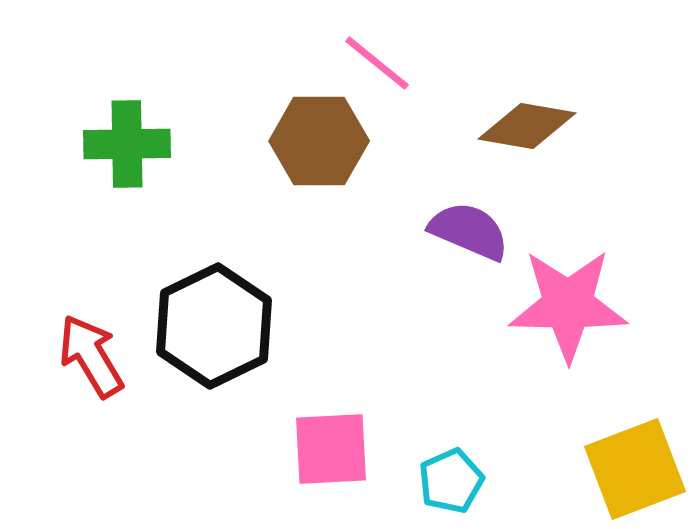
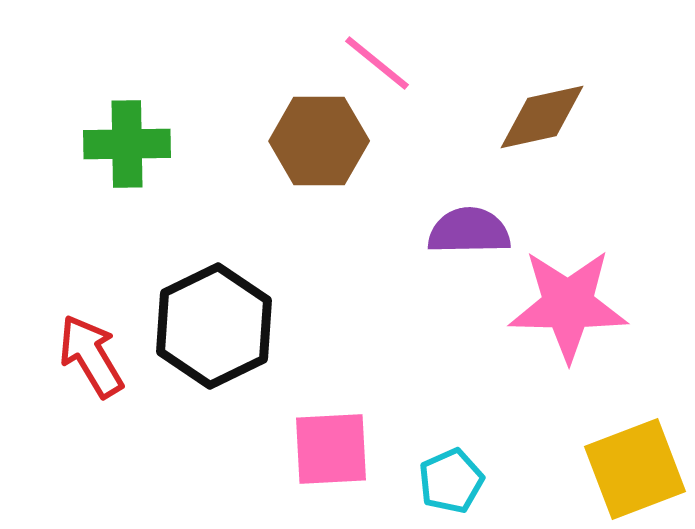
brown diamond: moved 15 px right, 9 px up; rotated 22 degrees counterclockwise
purple semicircle: rotated 24 degrees counterclockwise
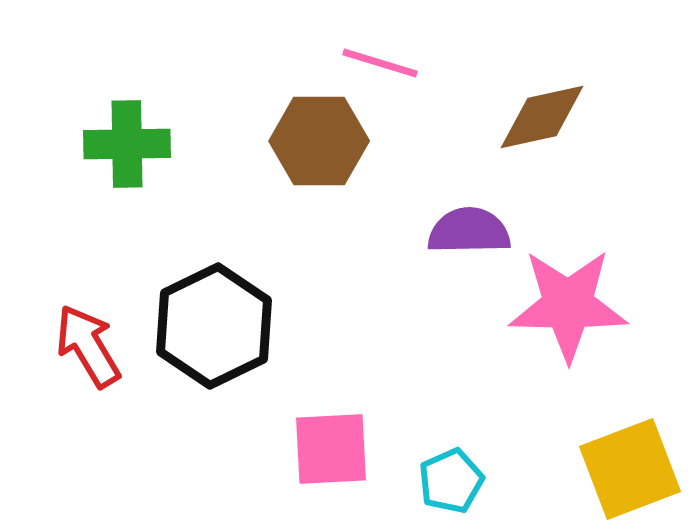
pink line: moved 3 px right; rotated 22 degrees counterclockwise
red arrow: moved 3 px left, 10 px up
yellow square: moved 5 px left
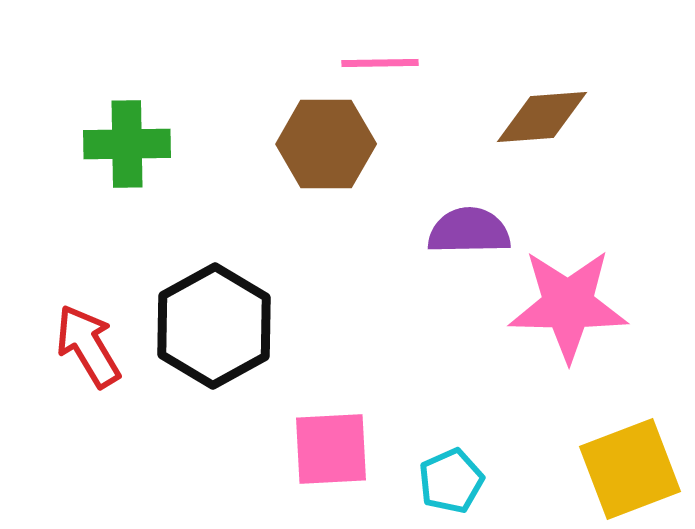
pink line: rotated 18 degrees counterclockwise
brown diamond: rotated 8 degrees clockwise
brown hexagon: moved 7 px right, 3 px down
black hexagon: rotated 3 degrees counterclockwise
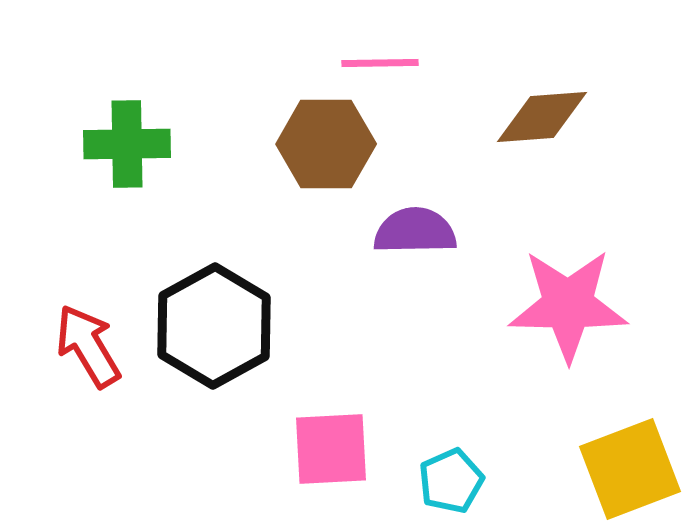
purple semicircle: moved 54 px left
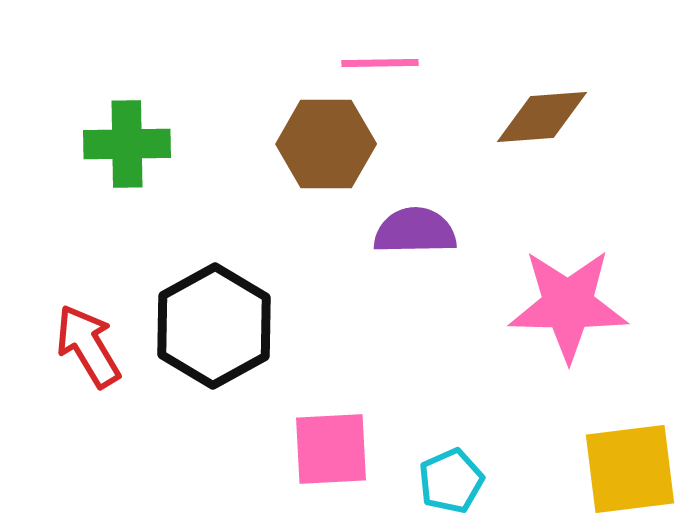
yellow square: rotated 14 degrees clockwise
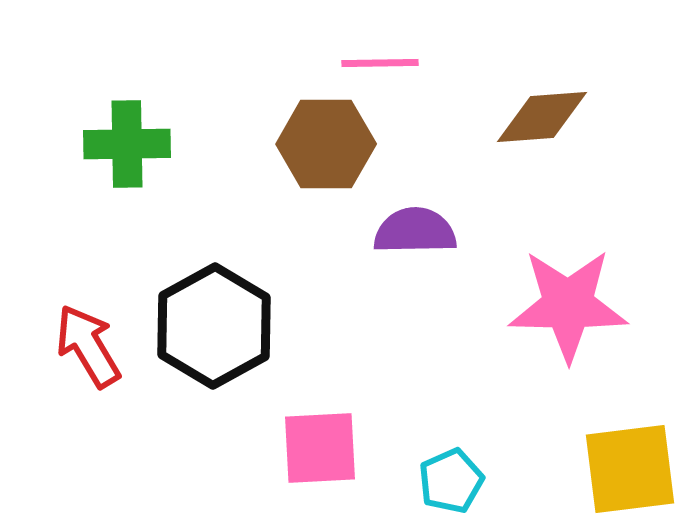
pink square: moved 11 px left, 1 px up
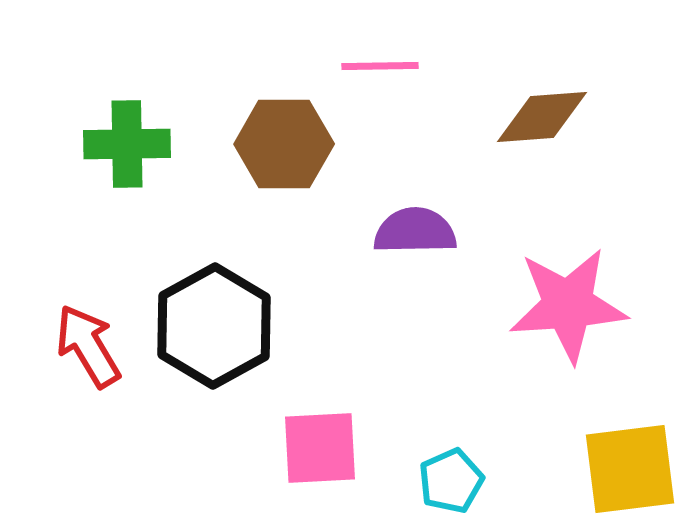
pink line: moved 3 px down
brown hexagon: moved 42 px left
pink star: rotated 5 degrees counterclockwise
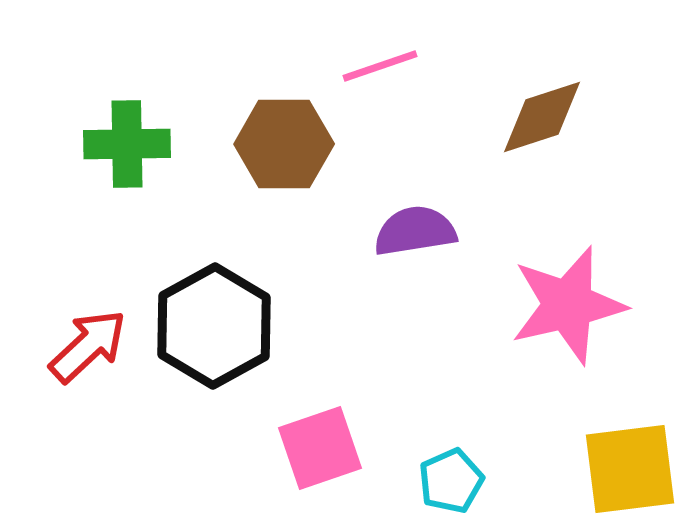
pink line: rotated 18 degrees counterclockwise
brown diamond: rotated 14 degrees counterclockwise
purple semicircle: rotated 8 degrees counterclockwise
pink star: rotated 9 degrees counterclockwise
red arrow: rotated 78 degrees clockwise
pink square: rotated 16 degrees counterclockwise
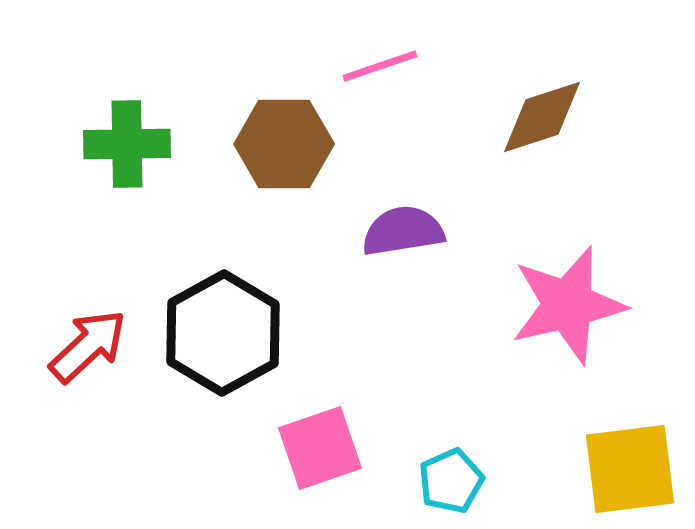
purple semicircle: moved 12 px left
black hexagon: moved 9 px right, 7 px down
